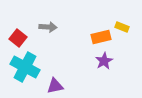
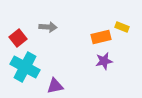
red square: rotated 12 degrees clockwise
purple star: rotated 18 degrees clockwise
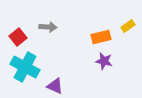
yellow rectangle: moved 6 px right, 1 px up; rotated 56 degrees counterclockwise
red square: moved 1 px up
purple star: rotated 24 degrees clockwise
purple triangle: rotated 36 degrees clockwise
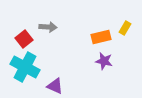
yellow rectangle: moved 3 px left, 2 px down; rotated 24 degrees counterclockwise
red square: moved 6 px right, 2 px down
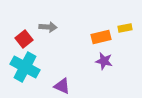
yellow rectangle: rotated 48 degrees clockwise
purple triangle: moved 7 px right
